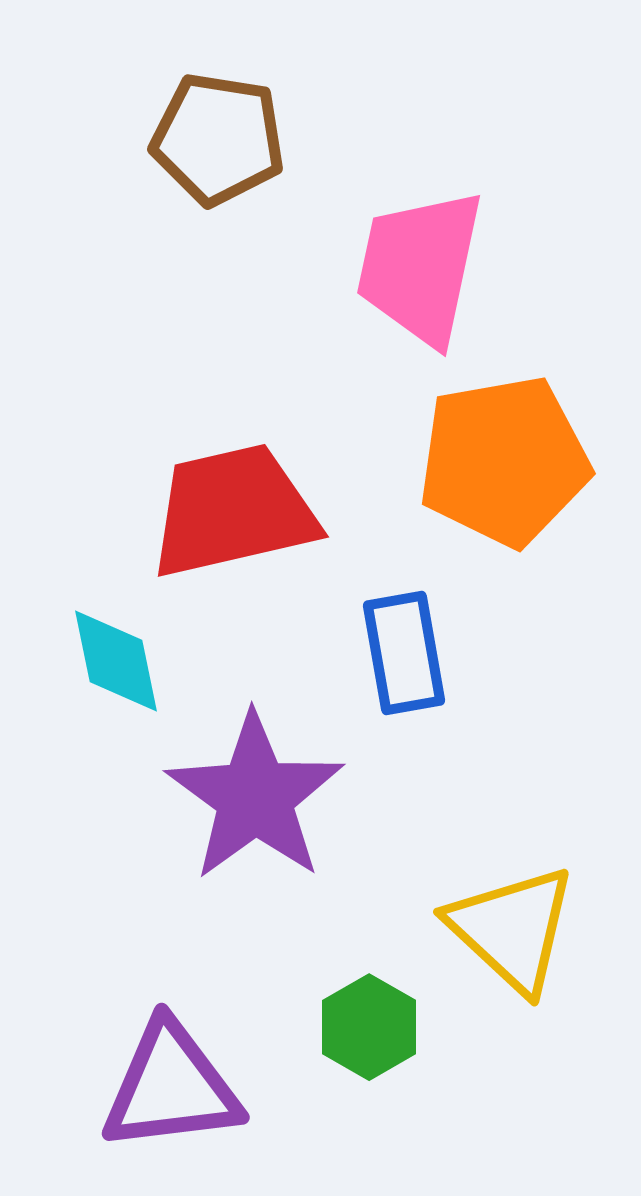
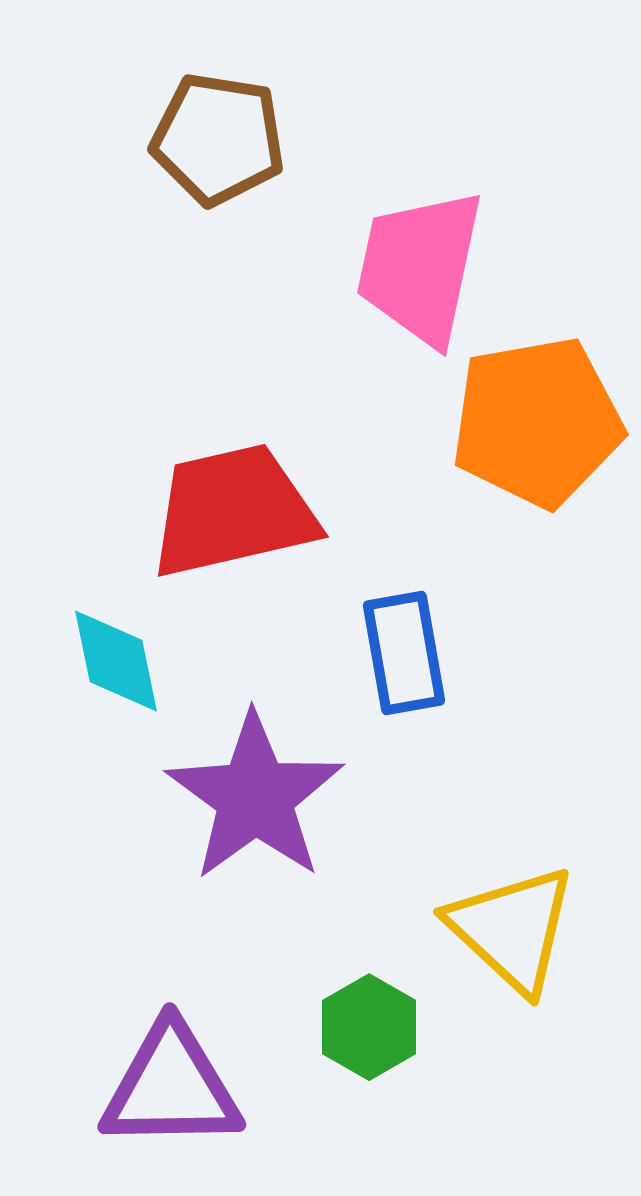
orange pentagon: moved 33 px right, 39 px up
purple triangle: rotated 6 degrees clockwise
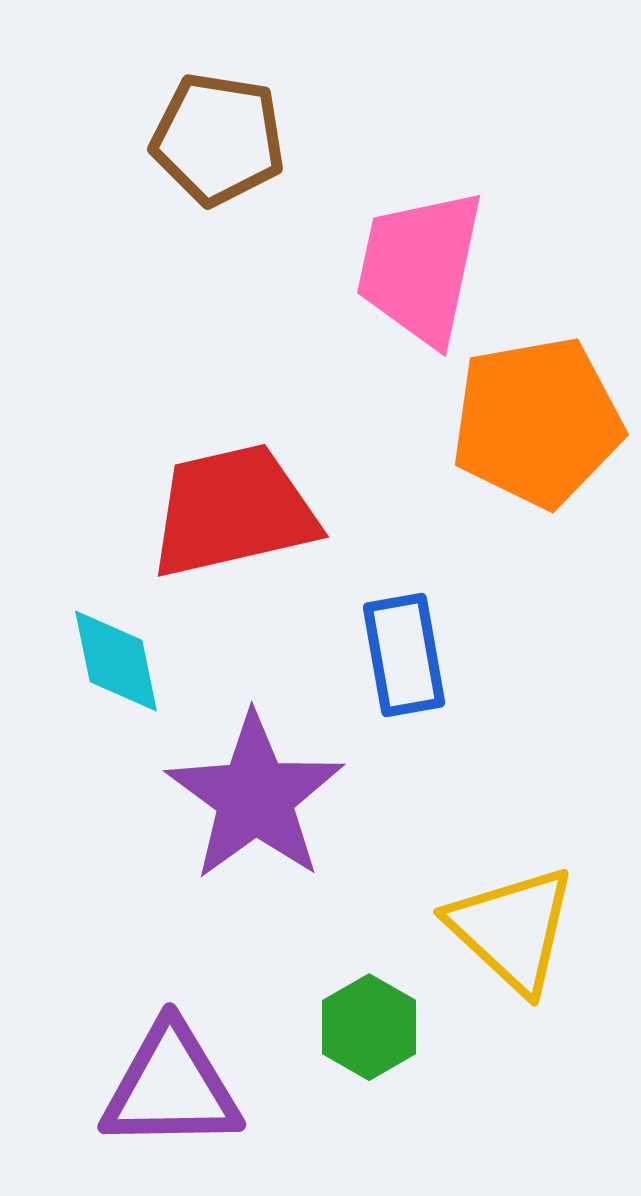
blue rectangle: moved 2 px down
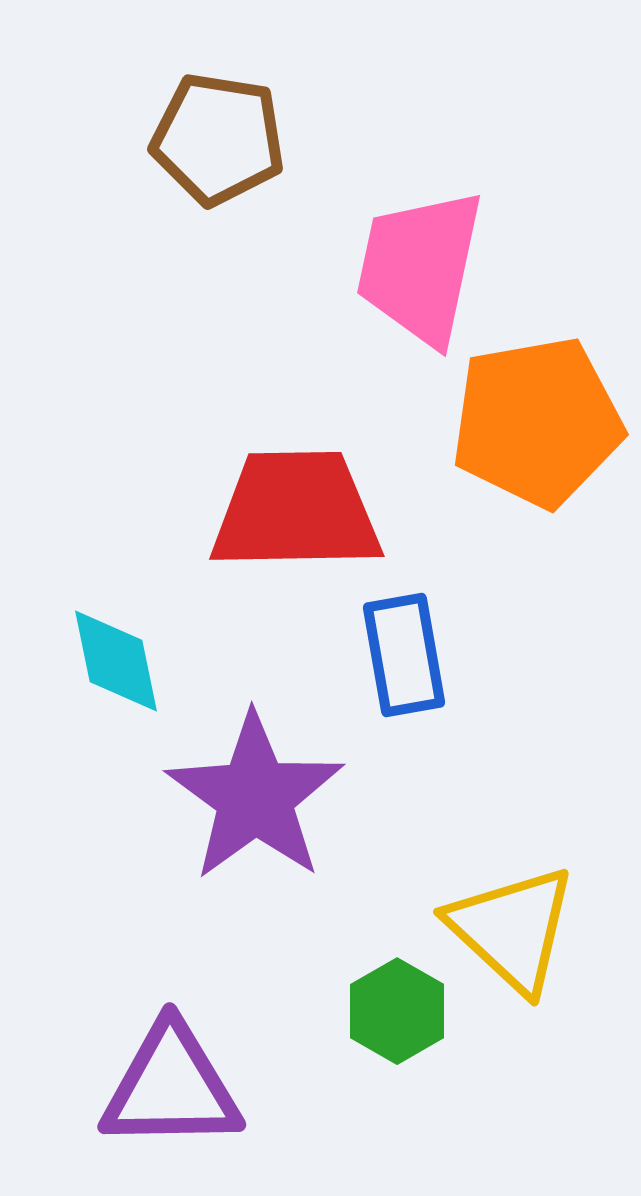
red trapezoid: moved 63 px right; rotated 12 degrees clockwise
green hexagon: moved 28 px right, 16 px up
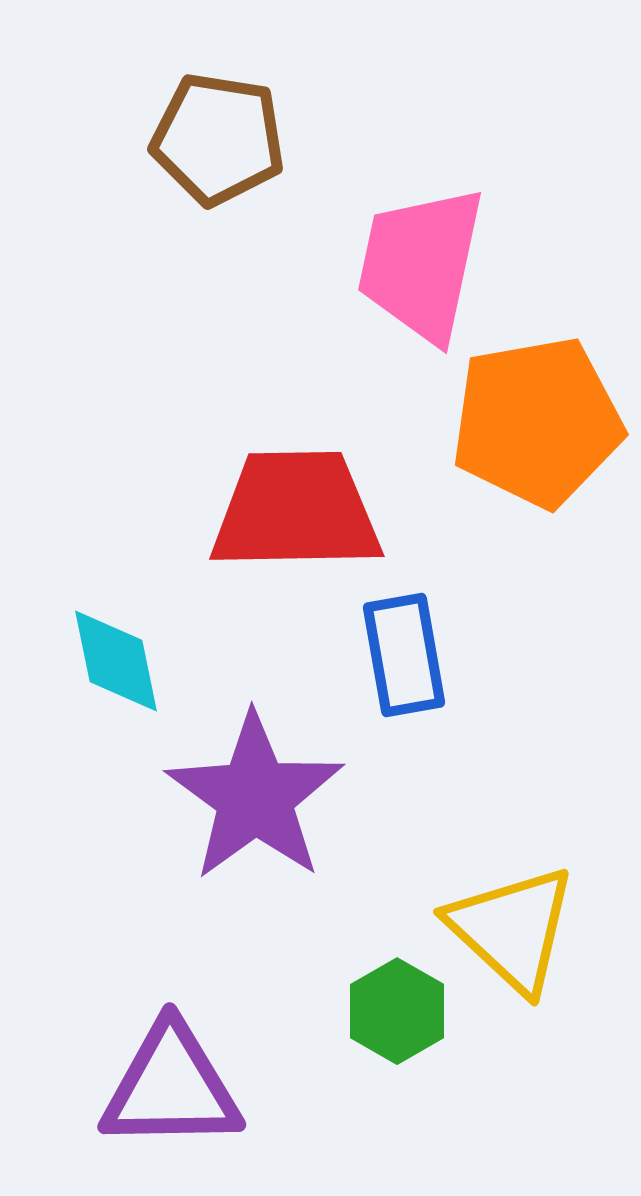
pink trapezoid: moved 1 px right, 3 px up
